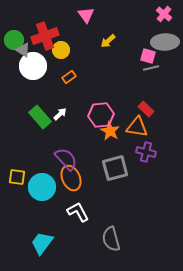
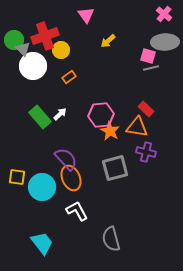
gray triangle: moved 1 px up; rotated 14 degrees clockwise
white L-shape: moved 1 px left, 1 px up
cyan trapezoid: rotated 105 degrees clockwise
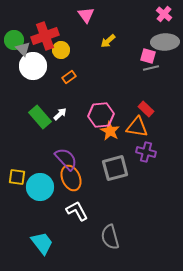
cyan circle: moved 2 px left
gray semicircle: moved 1 px left, 2 px up
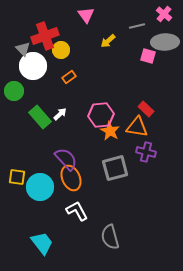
green circle: moved 51 px down
gray line: moved 14 px left, 42 px up
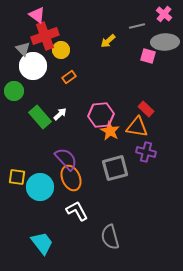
pink triangle: moved 49 px left; rotated 18 degrees counterclockwise
